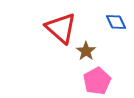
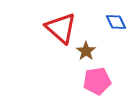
pink pentagon: rotated 20 degrees clockwise
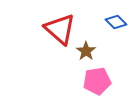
blue diamond: rotated 20 degrees counterclockwise
red triangle: moved 1 px left, 1 px down
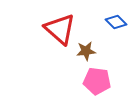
brown star: rotated 30 degrees clockwise
pink pentagon: rotated 16 degrees clockwise
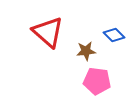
blue diamond: moved 2 px left, 13 px down
red triangle: moved 12 px left, 3 px down
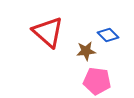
blue diamond: moved 6 px left
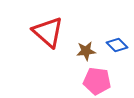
blue diamond: moved 9 px right, 10 px down
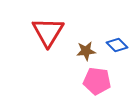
red triangle: rotated 20 degrees clockwise
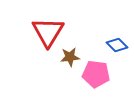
brown star: moved 16 px left, 6 px down
pink pentagon: moved 1 px left, 7 px up
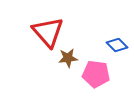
red triangle: rotated 12 degrees counterclockwise
brown star: moved 2 px left, 1 px down
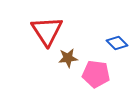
red triangle: moved 1 px left, 1 px up; rotated 8 degrees clockwise
blue diamond: moved 2 px up
